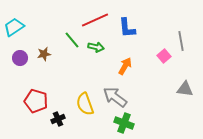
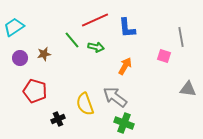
gray line: moved 4 px up
pink square: rotated 32 degrees counterclockwise
gray triangle: moved 3 px right
red pentagon: moved 1 px left, 10 px up
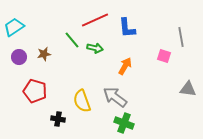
green arrow: moved 1 px left, 1 px down
purple circle: moved 1 px left, 1 px up
yellow semicircle: moved 3 px left, 3 px up
black cross: rotated 32 degrees clockwise
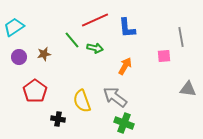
pink square: rotated 24 degrees counterclockwise
red pentagon: rotated 20 degrees clockwise
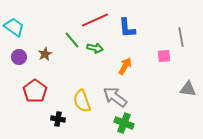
cyan trapezoid: rotated 70 degrees clockwise
brown star: moved 1 px right; rotated 16 degrees counterclockwise
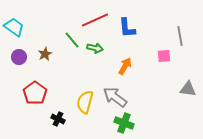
gray line: moved 1 px left, 1 px up
red pentagon: moved 2 px down
yellow semicircle: moved 3 px right, 1 px down; rotated 35 degrees clockwise
black cross: rotated 16 degrees clockwise
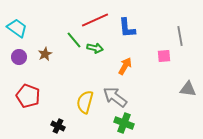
cyan trapezoid: moved 3 px right, 1 px down
green line: moved 2 px right
red pentagon: moved 7 px left, 3 px down; rotated 15 degrees counterclockwise
black cross: moved 7 px down
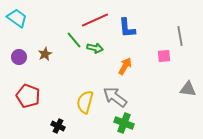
cyan trapezoid: moved 10 px up
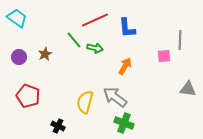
gray line: moved 4 px down; rotated 12 degrees clockwise
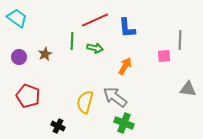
green line: moved 2 px left, 1 px down; rotated 42 degrees clockwise
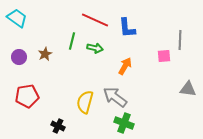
red line: rotated 48 degrees clockwise
green line: rotated 12 degrees clockwise
red pentagon: moved 1 px left; rotated 30 degrees counterclockwise
